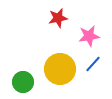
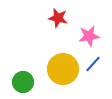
red star: rotated 24 degrees clockwise
yellow circle: moved 3 px right
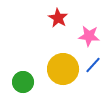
red star: rotated 18 degrees clockwise
pink star: rotated 15 degrees clockwise
blue line: moved 1 px down
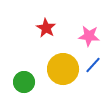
red star: moved 12 px left, 10 px down
green circle: moved 1 px right
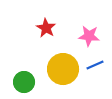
blue line: moved 2 px right; rotated 24 degrees clockwise
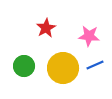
red star: rotated 12 degrees clockwise
yellow circle: moved 1 px up
green circle: moved 16 px up
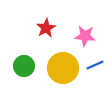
pink star: moved 4 px left
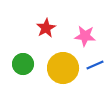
green circle: moved 1 px left, 2 px up
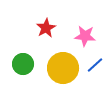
blue line: rotated 18 degrees counterclockwise
